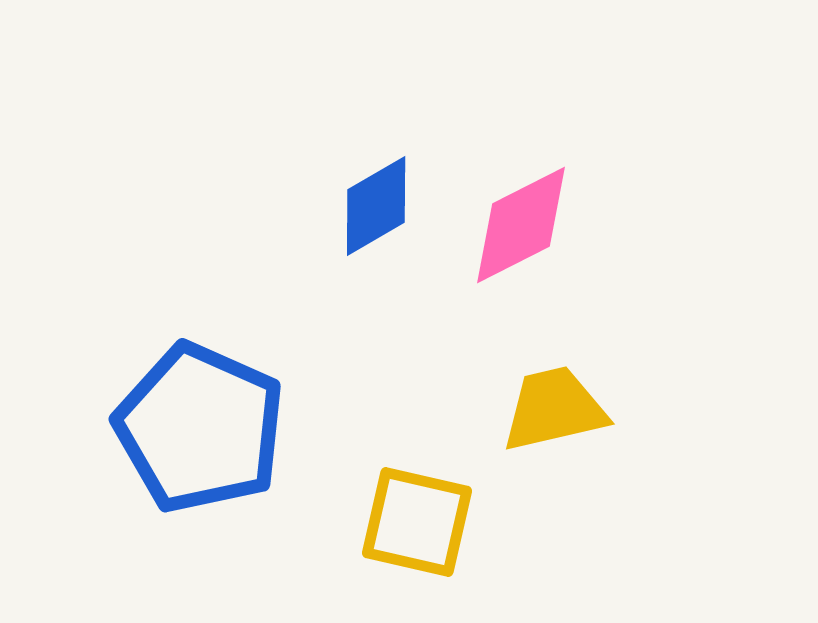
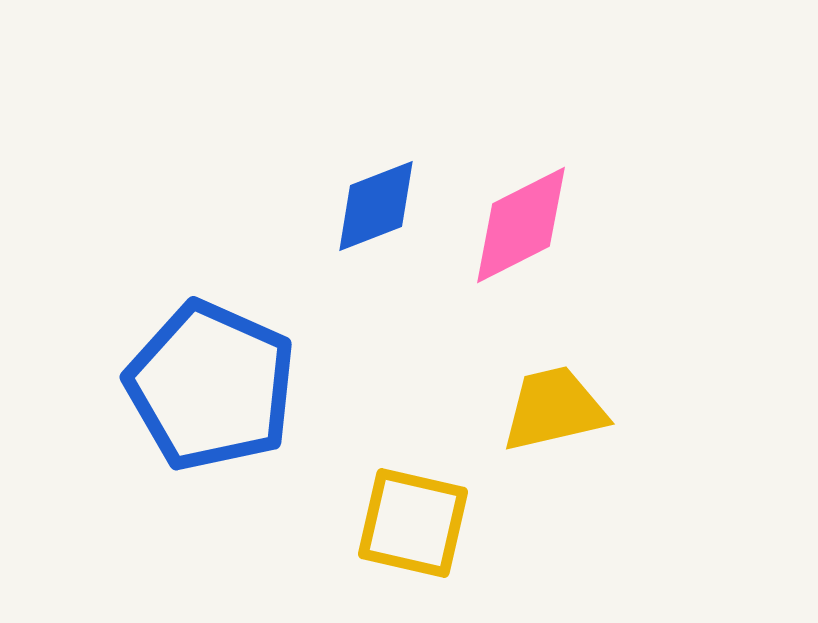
blue diamond: rotated 9 degrees clockwise
blue pentagon: moved 11 px right, 42 px up
yellow square: moved 4 px left, 1 px down
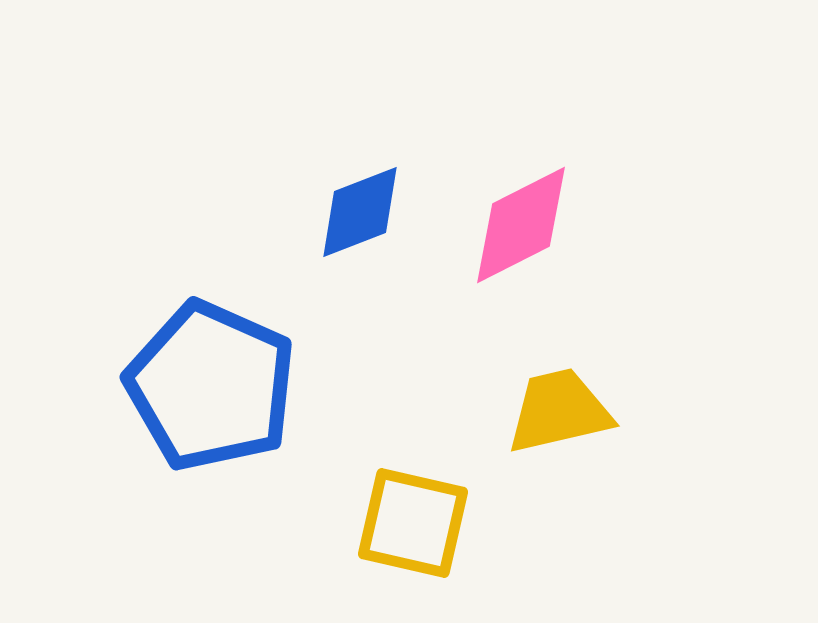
blue diamond: moved 16 px left, 6 px down
yellow trapezoid: moved 5 px right, 2 px down
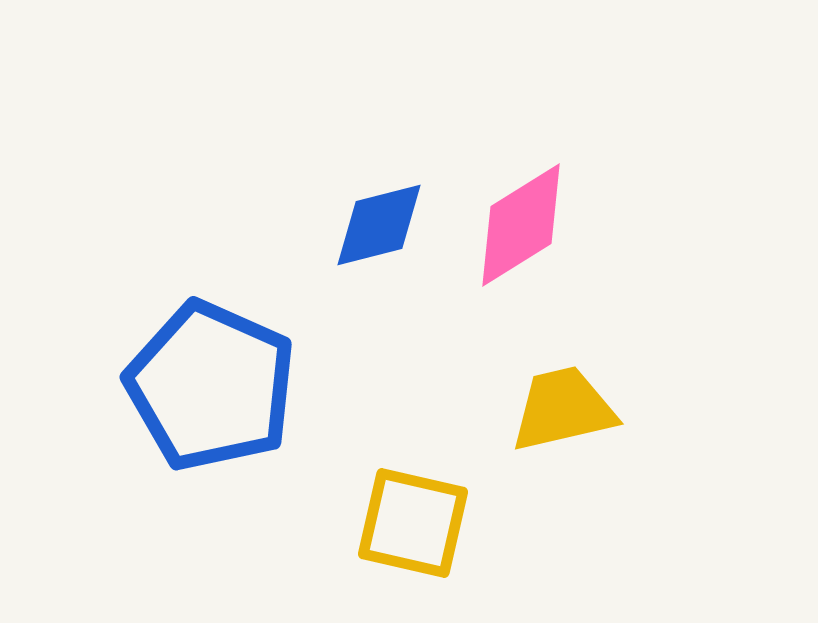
blue diamond: moved 19 px right, 13 px down; rotated 7 degrees clockwise
pink diamond: rotated 5 degrees counterclockwise
yellow trapezoid: moved 4 px right, 2 px up
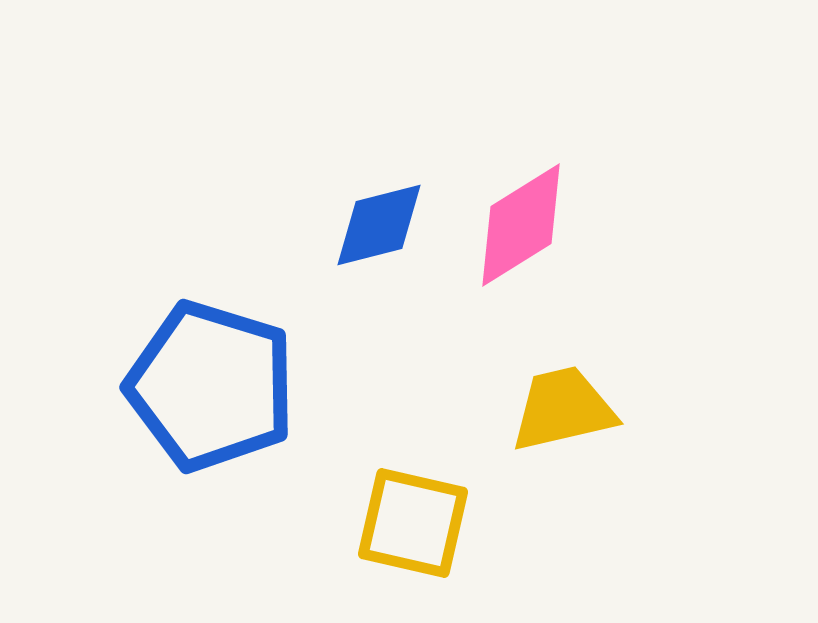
blue pentagon: rotated 7 degrees counterclockwise
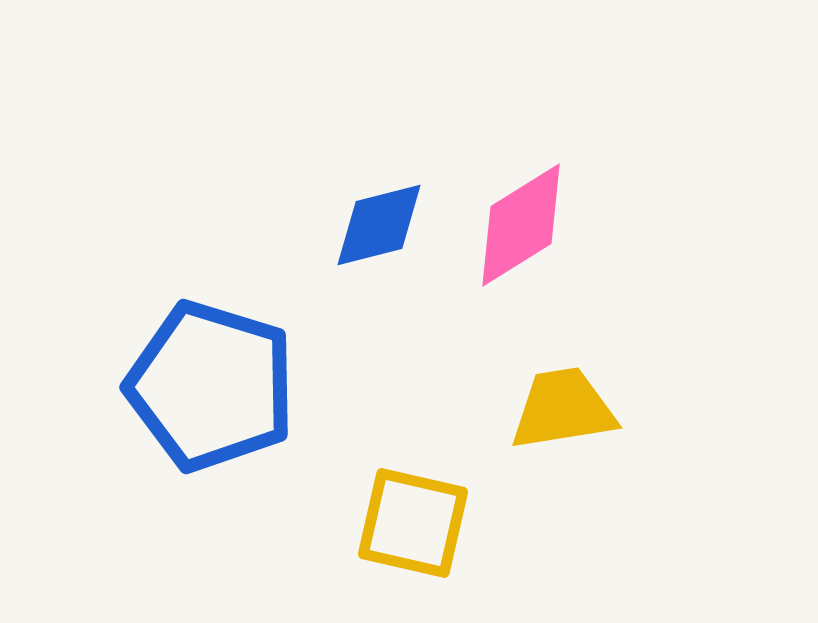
yellow trapezoid: rotated 4 degrees clockwise
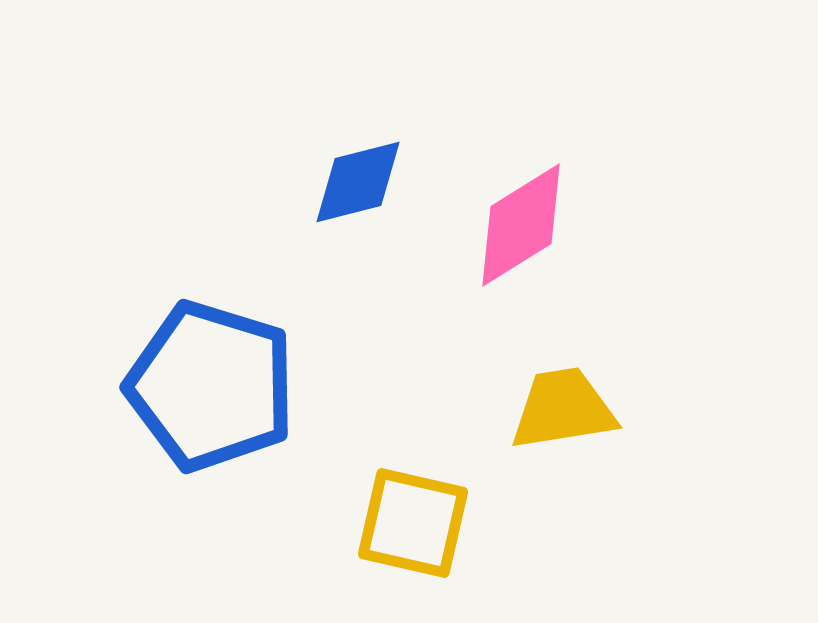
blue diamond: moved 21 px left, 43 px up
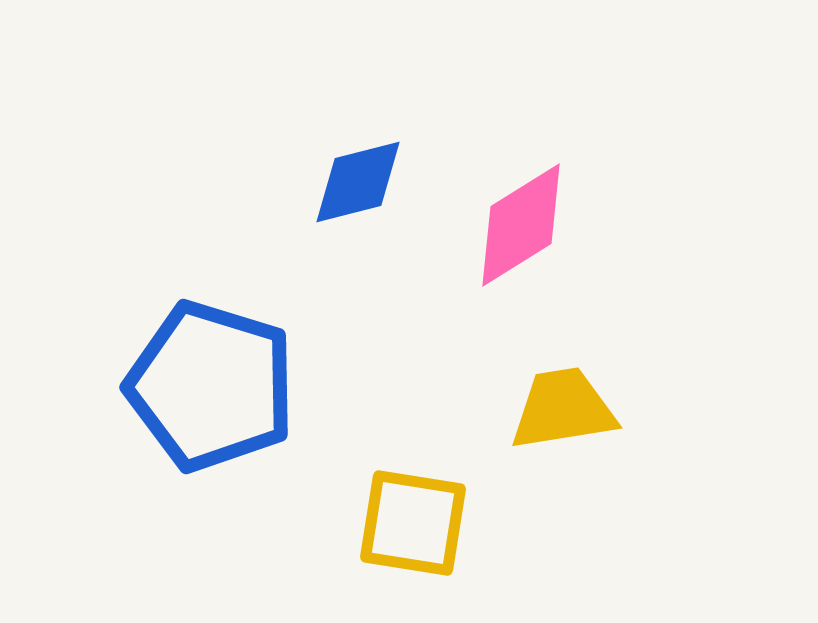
yellow square: rotated 4 degrees counterclockwise
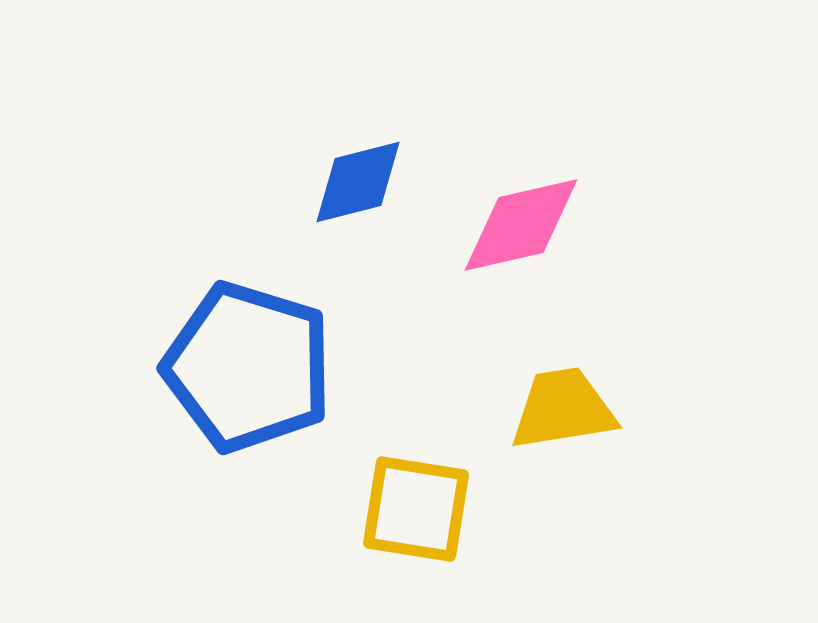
pink diamond: rotated 19 degrees clockwise
blue pentagon: moved 37 px right, 19 px up
yellow square: moved 3 px right, 14 px up
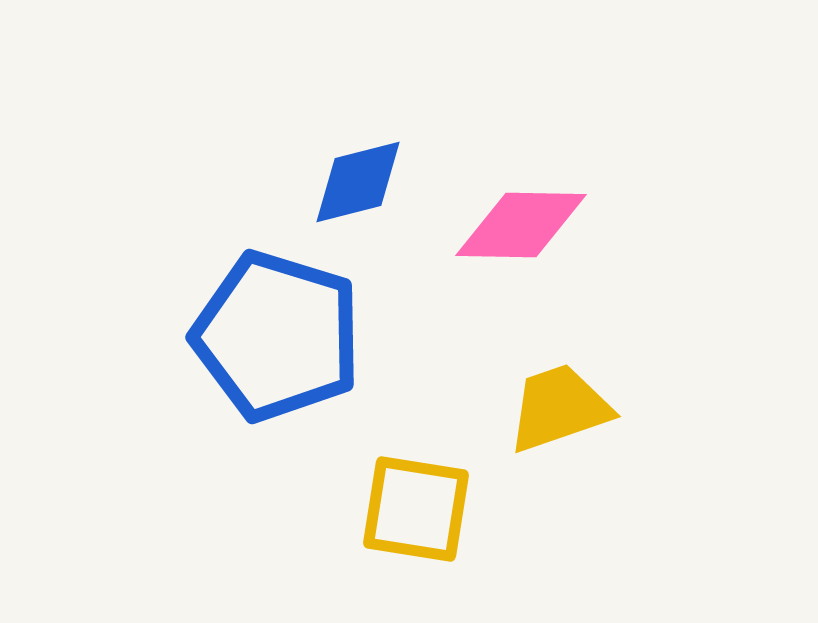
pink diamond: rotated 14 degrees clockwise
blue pentagon: moved 29 px right, 31 px up
yellow trapezoid: moved 4 px left, 1 px up; rotated 10 degrees counterclockwise
